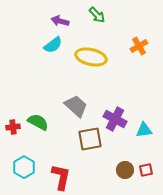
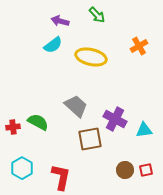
cyan hexagon: moved 2 px left, 1 px down
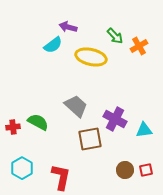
green arrow: moved 18 px right, 21 px down
purple arrow: moved 8 px right, 6 px down
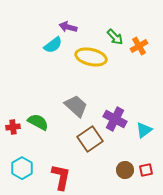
green arrow: moved 1 px down
cyan triangle: rotated 30 degrees counterclockwise
brown square: rotated 25 degrees counterclockwise
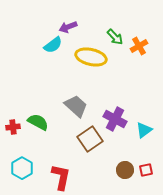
purple arrow: rotated 36 degrees counterclockwise
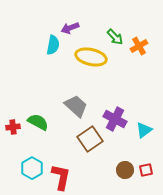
purple arrow: moved 2 px right, 1 px down
cyan semicircle: rotated 42 degrees counterclockwise
cyan hexagon: moved 10 px right
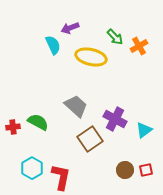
cyan semicircle: rotated 36 degrees counterclockwise
